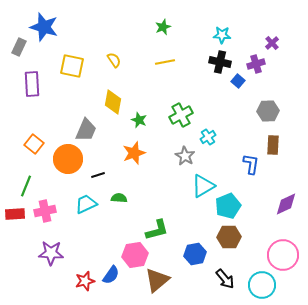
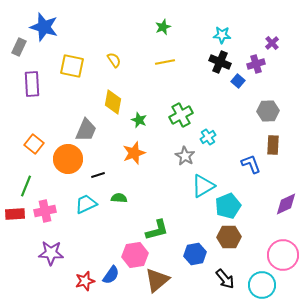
black cross at (220, 62): rotated 10 degrees clockwise
blue L-shape at (251, 164): rotated 30 degrees counterclockwise
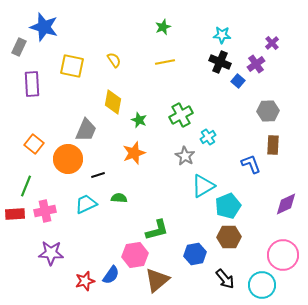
purple cross at (256, 64): rotated 18 degrees counterclockwise
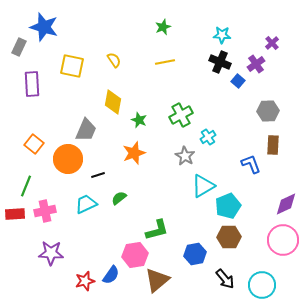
green semicircle at (119, 198): rotated 42 degrees counterclockwise
pink circle at (283, 255): moved 15 px up
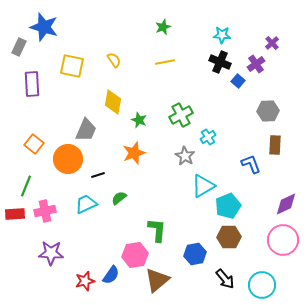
brown rectangle at (273, 145): moved 2 px right
green L-shape at (157, 230): rotated 70 degrees counterclockwise
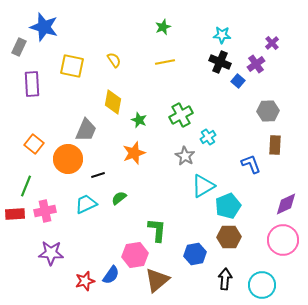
black arrow at (225, 279): rotated 135 degrees counterclockwise
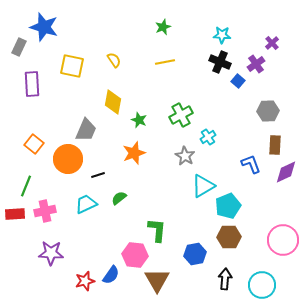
purple diamond at (286, 204): moved 32 px up
pink hexagon at (135, 255): rotated 15 degrees clockwise
brown triangle at (157, 280): rotated 20 degrees counterclockwise
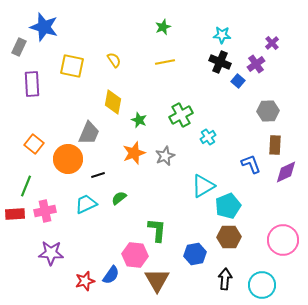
gray trapezoid at (86, 130): moved 3 px right, 3 px down
gray star at (185, 156): moved 20 px left; rotated 18 degrees clockwise
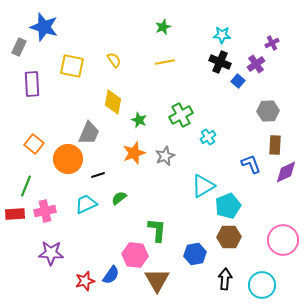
purple cross at (272, 43): rotated 16 degrees clockwise
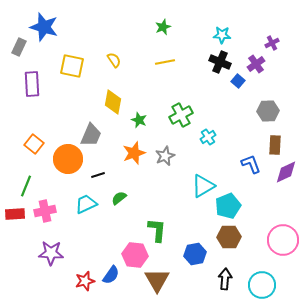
gray trapezoid at (89, 133): moved 2 px right, 2 px down
